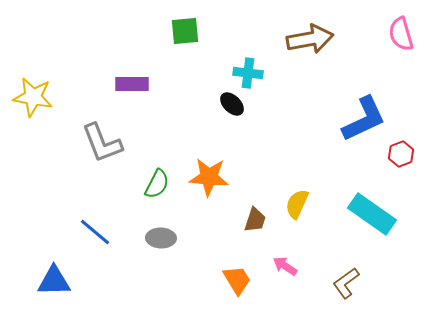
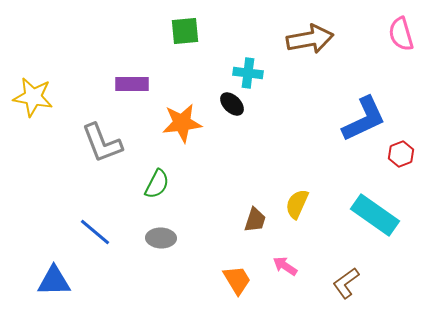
orange star: moved 27 px left, 54 px up; rotated 12 degrees counterclockwise
cyan rectangle: moved 3 px right, 1 px down
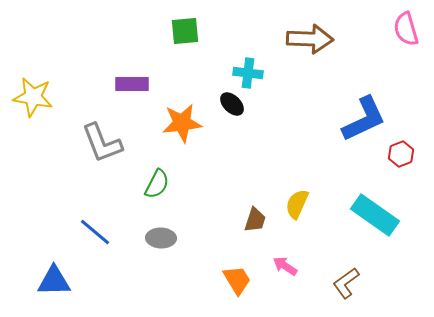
pink semicircle: moved 5 px right, 5 px up
brown arrow: rotated 12 degrees clockwise
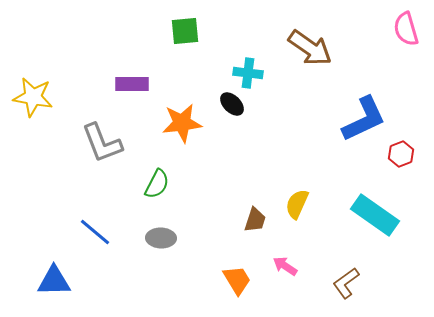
brown arrow: moved 9 px down; rotated 33 degrees clockwise
